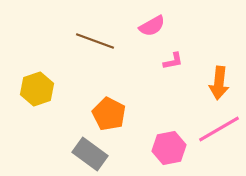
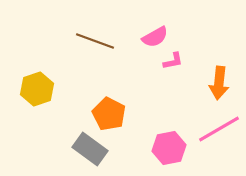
pink semicircle: moved 3 px right, 11 px down
gray rectangle: moved 5 px up
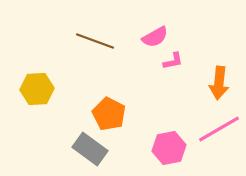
yellow hexagon: rotated 16 degrees clockwise
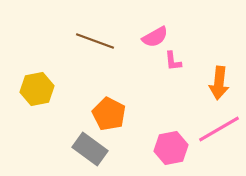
pink L-shape: rotated 95 degrees clockwise
yellow hexagon: rotated 8 degrees counterclockwise
pink hexagon: moved 2 px right
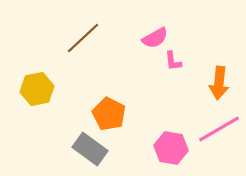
pink semicircle: moved 1 px down
brown line: moved 12 px left, 3 px up; rotated 63 degrees counterclockwise
pink hexagon: rotated 20 degrees clockwise
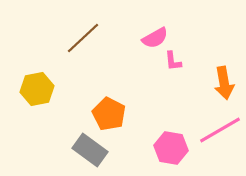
orange arrow: moved 5 px right; rotated 16 degrees counterclockwise
pink line: moved 1 px right, 1 px down
gray rectangle: moved 1 px down
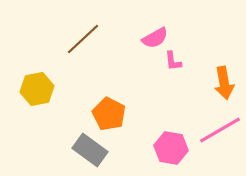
brown line: moved 1 px down
